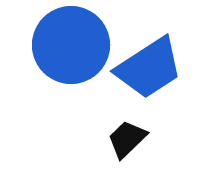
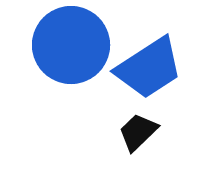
black trapezoid: moved 11 px right, 7 px up
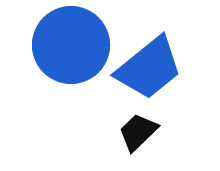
blue trapezoid: rotated 6 degrees counterclockwise
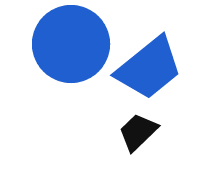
blue circle: moved 1 px up
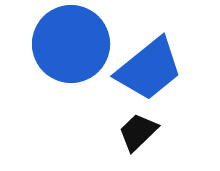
blue trapezoid: moved 1 px down
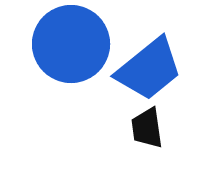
black trapezoid: moved 9 px right, 4 px up; rotated 54 degrees counterclockwise
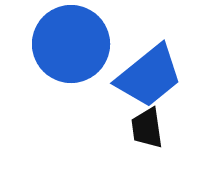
blue trapezoid: moved 7 px down
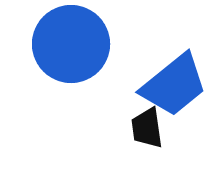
blue trapezoid: moved 25 px right, 9 px down
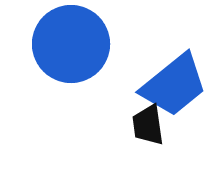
black trapezoid: moved 1 px right, 3 px up
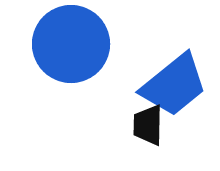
black trapezoid: rotated 9 degrees clockwise
